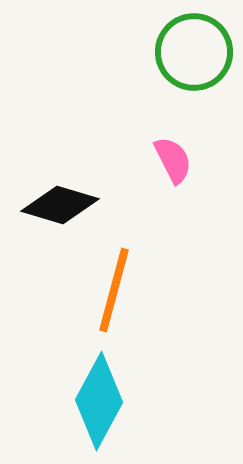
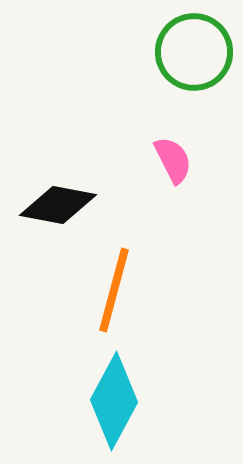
black diamond: moved 2 px left; rotated 6 degrees counterclockwise
cyan diamond: moved 15 px right
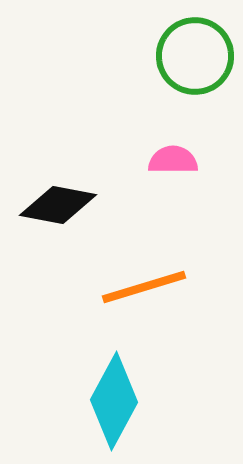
green circle: moved 1 px right, 4 px down
pink semicircle: rotated 63 degrees counterclockwise
orange line: moved 30 px right, 3 px up; rotated 58 degrees clockwise
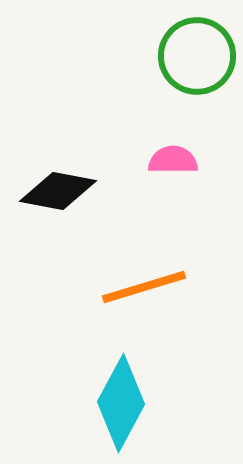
green circle: moved 2 px right
black diamond: moved 14 px up
cyan diamond: moved 7 px right, 2 px down
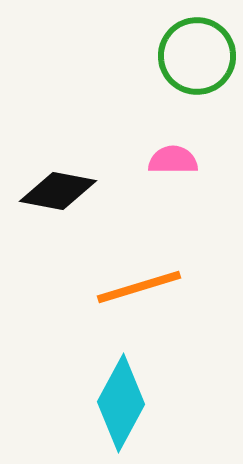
orange line: moved 5 px left
